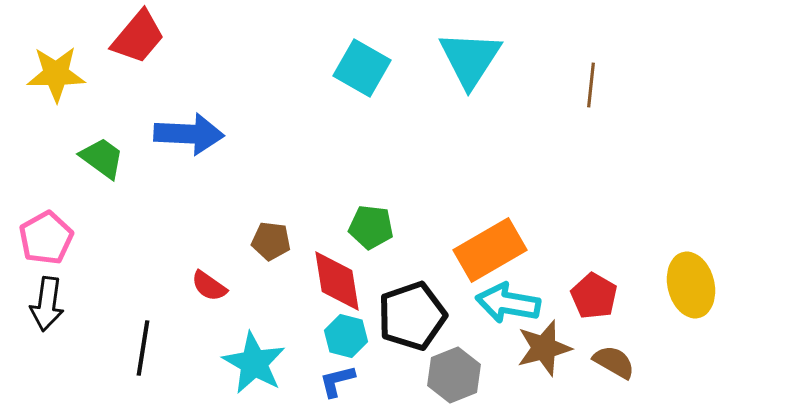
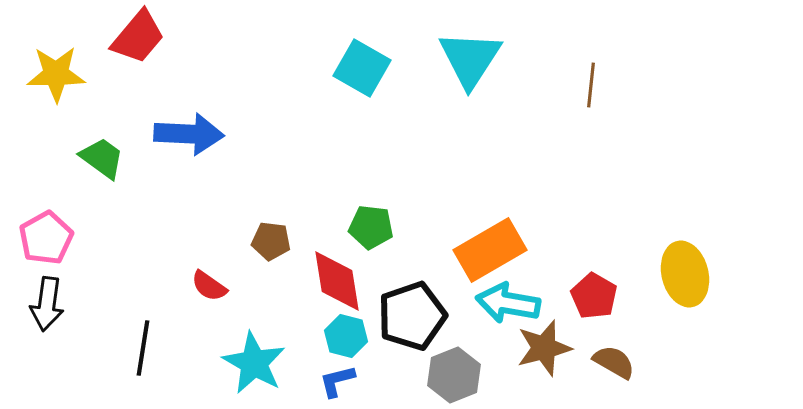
yellow ellipse: moved 6 px left, 11 px up
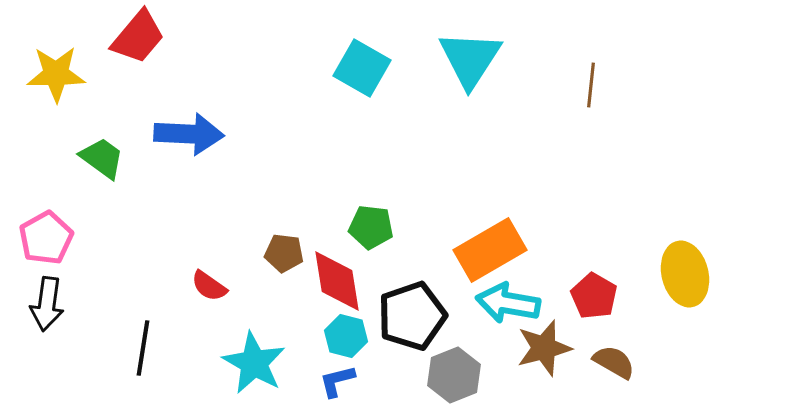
brown pentagon: moved 13 px right, 12 px down
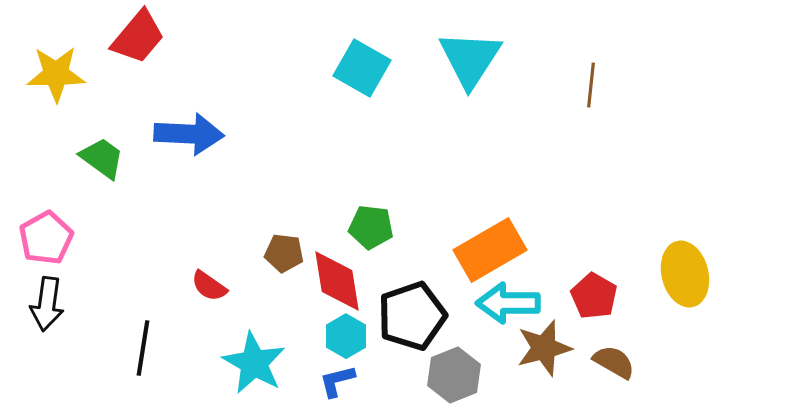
cyan arrow: rotated 10 degrees counterclockwise
cyan hexagon: rotated 15 degrees clockwise
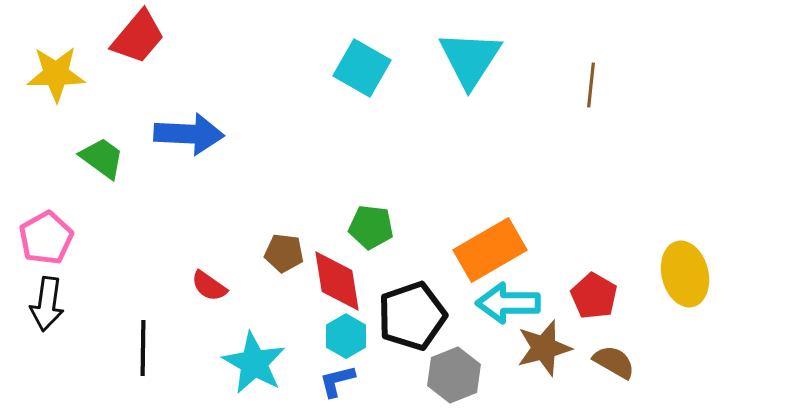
black line: rotated 8 degrees counterclockwise
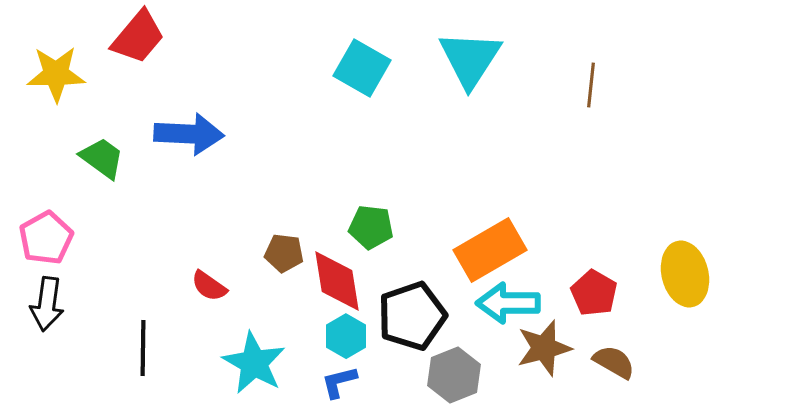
red pentagon: moved 3 px up
blue L-shape: moved 2 px right, 1 px down
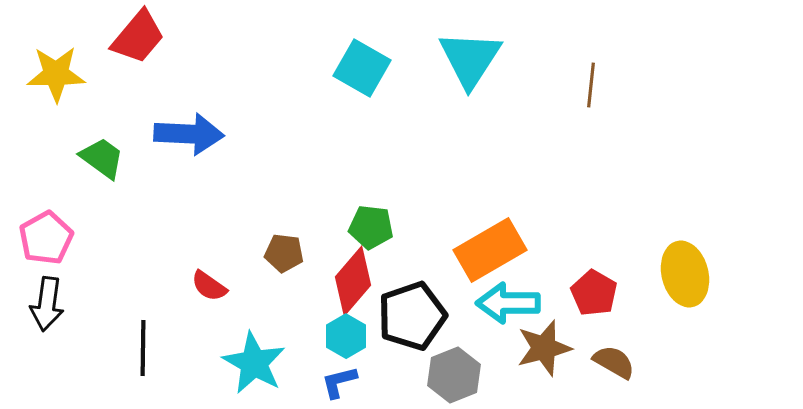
red diamond: moved 16 px right; rotated 50 degrees clockwise
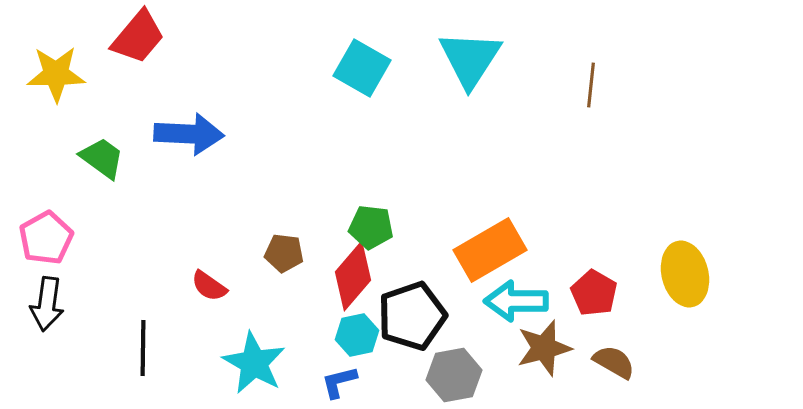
red diamond: moved 5 px up
cyan arrow: moved 8 px right, 2 px up
cyan hexagon: moved 11 px right, 1 px up; rotated 18 degrees clockwise
gray hexagon: rotated 12 degrees clockwise
